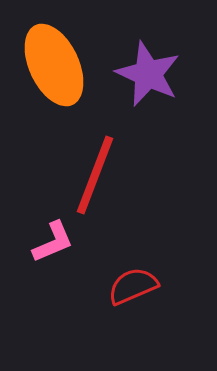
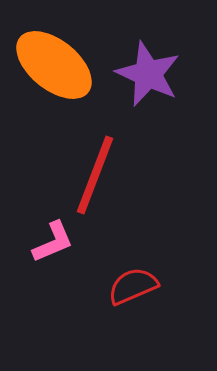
orange ellipse: rotated 26 degrees counterclockwise
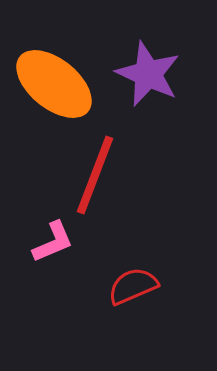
orange ellipse: moved 19 px down
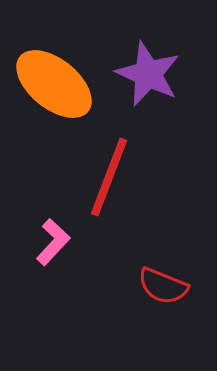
red line: moved 14 px right, 2 px down
pink L-shape: rotated 24 degrees counterclockwise
red semicircle: moved 30 px right; rotated 135 degrees counterclockwise
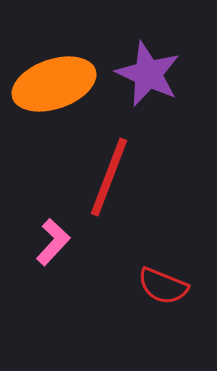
orange ellipse: rotated 58 degrees counterclockwise
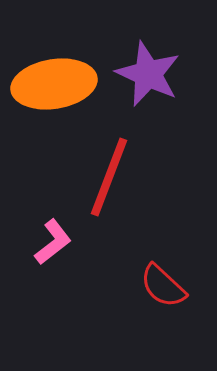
orange ellipse: rotated 10 degrees clockwise
pink L-shape: rotated 9 degrees clockwise
red semicircle: rotated 21 degrees clockwise
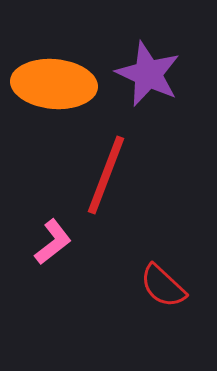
orange ellipse: rotated 14 degrees clockwise
red line: moved 3 px left, 2 px up
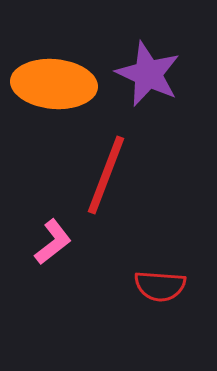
red semicircle: moved 3 px left; rotated 39 degrees counterclockwise
